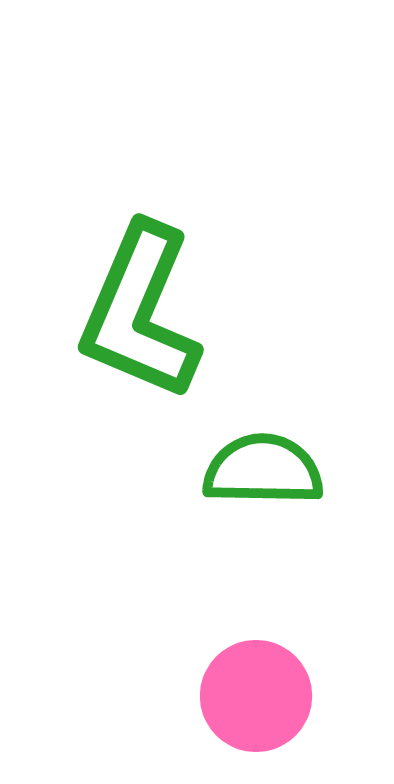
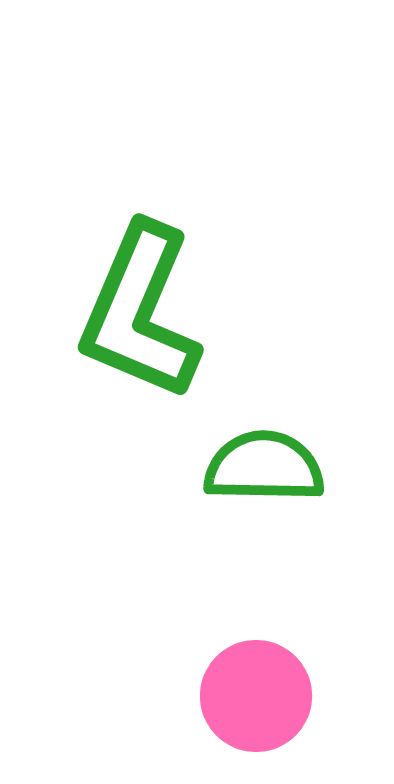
green semicircle: moved 1 px right, 3 px up
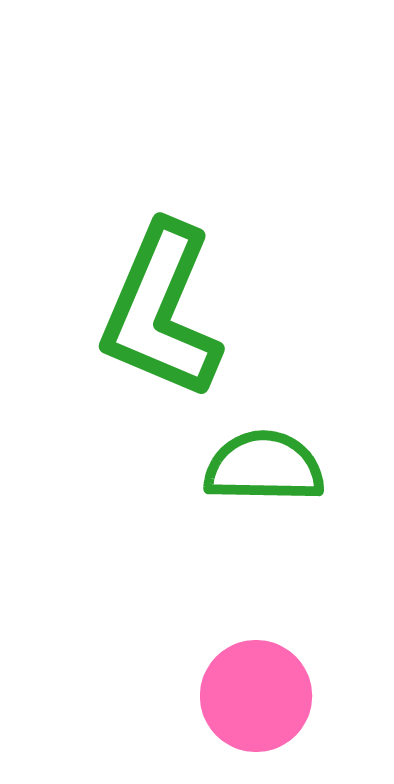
green L-shape: moved 21 px right, 1 px up
